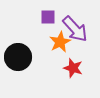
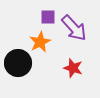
purple arrow: moved 1 px left, 1 px up
orange star: moved 20 px left
black circle: moved 6 px down
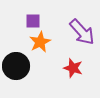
purple square: moved 15 px left, 4 px down
purple arrow: moved 8 px right, 4 px down
black circle: moved 2 px left, 3 px down
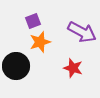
purple square: rotated 21 degrees counterclockwise
purple arrow: rotated 20 degrees counterclockwise
orange star: rotated 10 degrees clockwise
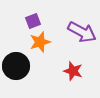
red star: moved 3 px down
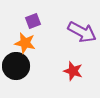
orange star: moved 15 px left, 1 px down; rotated 30 degrees clockwise
